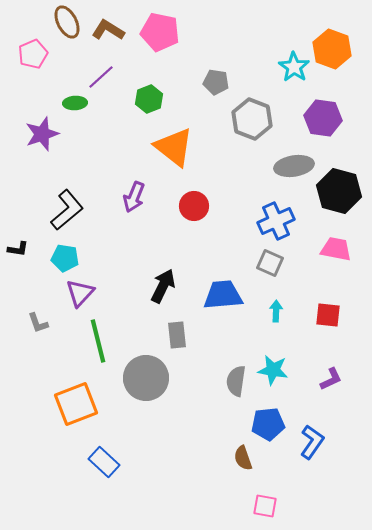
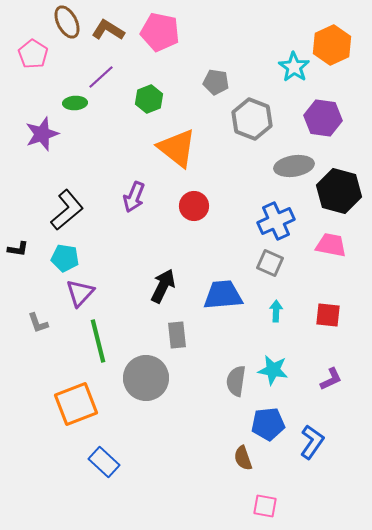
orange hexagon at (332, 49): moved 4 px up; rotated 15 degrees clockwise
pink pentagon at (33, 54): rotated 16 degrees counterclockwise
orange triangle at (174, 147): moved 3 px right, 1 px down
pink trapezoid at (336, 249): moved 5 px left, 4 px up
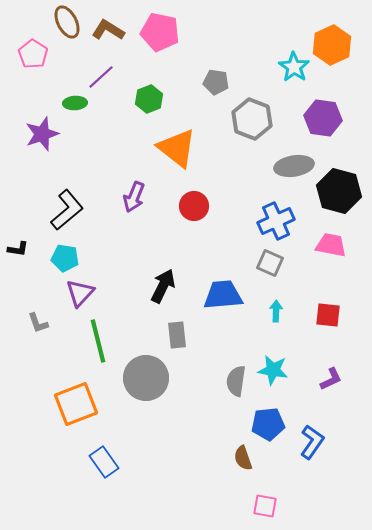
blue rectangle at (104, 462): rotated 12 degrees clockwise
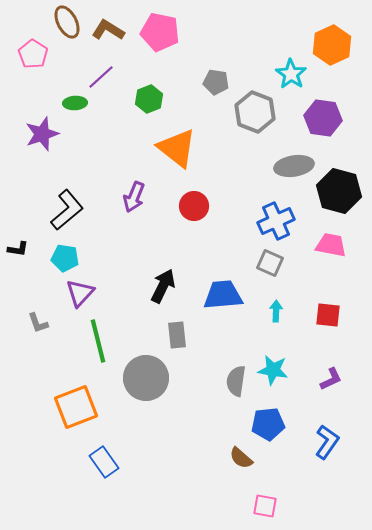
cyan star at (294, 67): moved 3 px left, 7 px down
gray hexagon at (252, 119): moved 3 px right, 7 px up
orange square at (76, 404): moved 3 px down
blue L-shape at (312, 442): moved 15 px right
brown semicircle at (243, 458): moved 2 px left; rotated 30 degrees counterclockwise
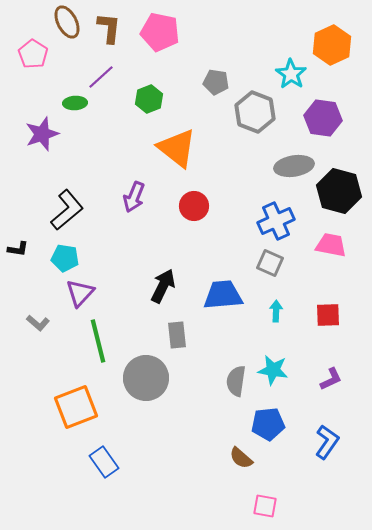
brown L-shape at (108, 30): moved 1 px right, 2 px up; rotated 64 degrees clockwise
red square at (328, 315): rotated 8 degrees counterclockwise
gray L-shape at (38, 323): rotated 30 degrees counterclockwise
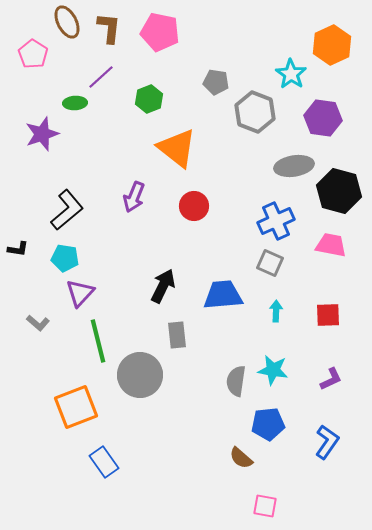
gray circle at (146, 378): moved 6 px left, 3 px up
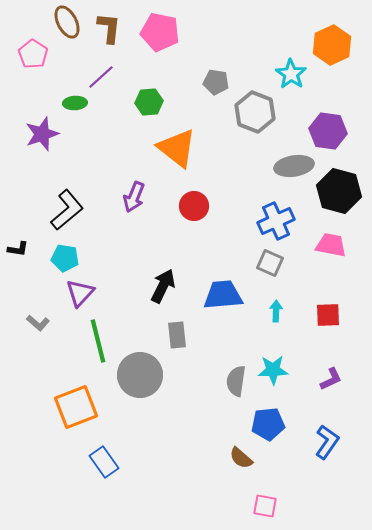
green hexagon at (149, 99): moved 3 px down; rotated 16 degrees clockwise
purple hexagon at (323, 118): moved 5 px right, 13 px down
cyan star at (273, 370): rotated 12 degrees counterclockwise
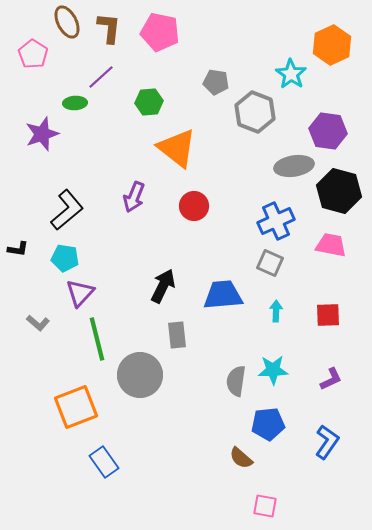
green line at (98, 341): moved 1 px left, 2 px up
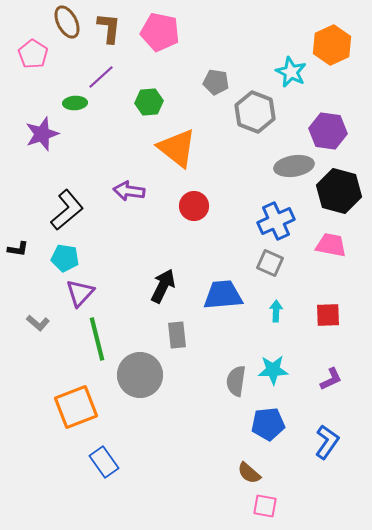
cyan star at (291, 74): moved 2 px up; rotated 8 degrees counterclockwise
purple arrow at (134, 197): moved 5 px left, 6 px up; rotated 76 degrees clockwise
brown semicircle at (241, 458): moved 8 px right, 15 px down
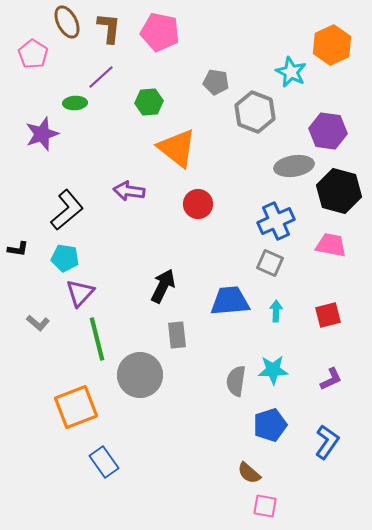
red circle at (194, 206): moved 4 px right, 2 px up
blue trapezoid at (223, 295): moved 7 px right, 6 px down
red square at (328, 315): rotated 12 degrees counterclockwise
blue pentagon at (268, 424): moved 2 px right, 1 px down; rotated 12 degrees counterclockwise
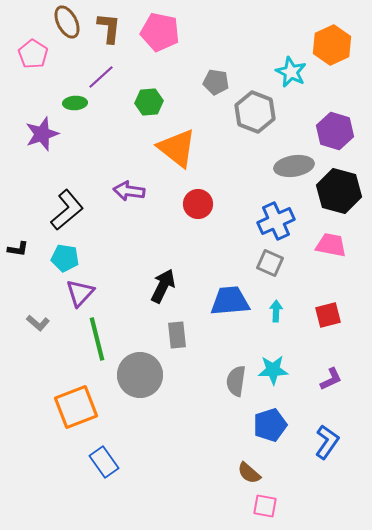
purple hexagon at (328, 131): moved 7 px right; rotated 9 degrees clockwise
